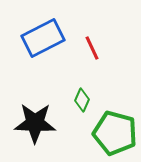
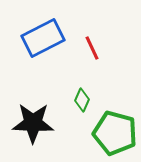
black star: moved 2 px left
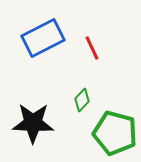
green diamond: rotated 20 degrees clockwise
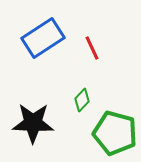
blue rectangle: rotated 6 degrees counterclockwise
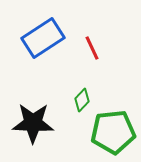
green pentagon: moved 2 px left, 1 px up; rotated 21 degrees counterclockwise
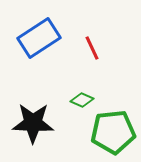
blue rectangle: moved 4 px left
green diamond: rotated 70 degrees clockwise
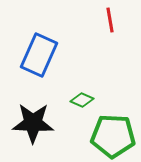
blue rectangle: moved 17 px down; rotated 33 degrees counterclockwise
red line: moved 18 px right, 28 px up; rotated 15 degrees clockwise
green pentagon: moved 4 px down; rotated 9 degrees clockwise
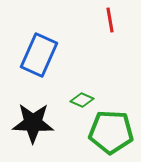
green pentagon: moved 2 px left, 4 px up
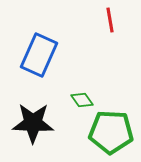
green diamond: rotated 30 degrees clockwise
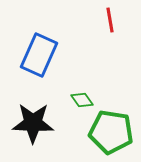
green pentagon: rotated 6 degrees clockwise
